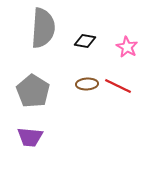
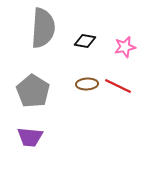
pink star: moved 2 px left; rotated 30 degrees clockwise
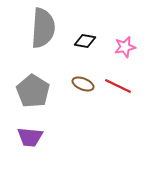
brown ellipse: moved 4 px left; rotated 25 degrees clockwise
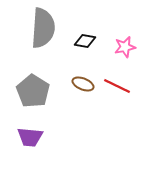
red line: moved 1 px left
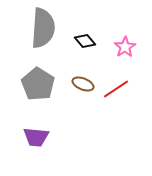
black diamond: rotated 40 degrees clockwise
pink star: rotated 20 degrees counterclockwise
red line: moved 1 px left, 3 px down; rotated 60 degrees counterclockwise
gray pentagon: moved 5 px right, 7 px up
purple trapezoid: moved 6 px right
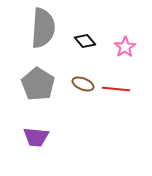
red line: rotated 40 degrees clockwise
